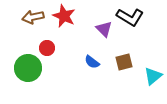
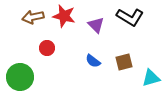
red star: rotated 10 degrees counterclockwise
purple triangle: moved 8 px left, 4 px up
blue semicircle: moved 1 px right, 1 px up
green circle: moved 8 px left, 9 px down
cyan triangle: moved 2 px left, 2 px down; rotated 24 degrees clockwise
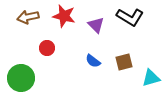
brown arrow: moved 5 px left
green circle: moved 1 px right, 1 px down
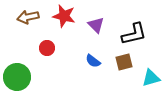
black L-shape: moved 4 px right, 17 px down; rotated 44 degrees counterclockwise
green circle: moved 4 px left, 1 px up
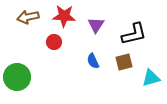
red star: rotated 10 degrees counterclockwise
purple triangle: rotated 18 degrees clockwise
red circle: moved 7 px right, 6 px up
blue semicircle: rotated 28 degrees clockwise
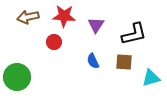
brown square: rotated 18 degrees clockwise
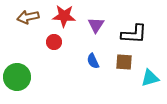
black L-shape: rotated 16 degrees clockwise
cyan triangle: moved 1 px left
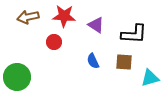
purple triangle: rotated 30 degrees counterclockwise
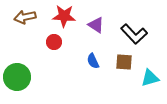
brown arrow: moved 3 px left
black L-shape: rotated 44 degrees clockwise
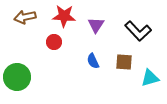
purple triangle: rotated 30 degrees clockwise
black L-shape: moved 4 px right, 3 px up
